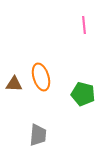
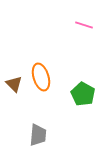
pink line: rotated 66 degrees counterclockwise
brown triangle: rotated 42 degrees clockwise
green pentagon: rotated 15 degrees clockwise
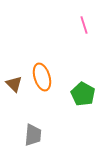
pink line: rotated 54 degrees clockwise
orange ellipse: moved 1 px right
gray trapezoid: moved 5 px left
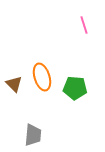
green pentagon: moved 8 px left, 6 px up; rotated 25 degrees counterclockwise
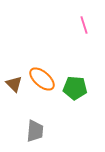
orange ellipse: moved 2 px down; rotated 32 degrees counterclockwise
gray trapezoid: moved 2 px right, 4 px up
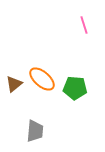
brown triangle: rotated 36 degrees clockwise
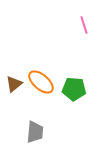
orange ellipse: moved 1 px left, 3 px down
green pentagon: moved 1 px left, 1 px down
gray trapezoid: moved 1 px down
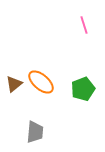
green pentagon: moved 9 px right; rotated 25 degrees counterclockwise
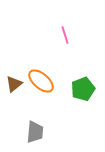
pink line: moved 19 px left, 10 px down
orange ellipse: moved 1 px up
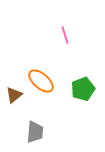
brown triangle: moved 11 px down
